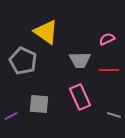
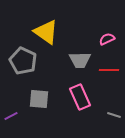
gray square: moved 5 px up
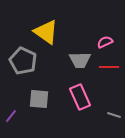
pink semicircle: moved 2 px left, 3 px down
red line: moved 3 px up
purple line: rotated 24 degrees counterclockwise
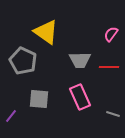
pink semicircle: moved 6 px right, 8 px up; rotated 28 degrees counterclockwise
gray line: moved 1 px left, 1 px up
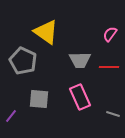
pink semicircle: moved 1 px left
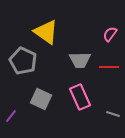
gray square: moved 2 px right; rotated 20 degrees clockwise
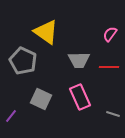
gray trapezoid: moved 1 px left
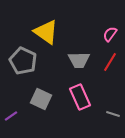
red line: moved 1 px right, 5 px up; rotated 60 degrees counterclockwise
purple line: rotated 16 degrees clockwise
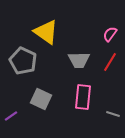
pink rectangle: moved 3 px right; rotated 30 degrees clockwise
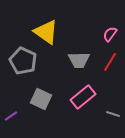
pink rectangle: rotated 45 degrees clockwise
